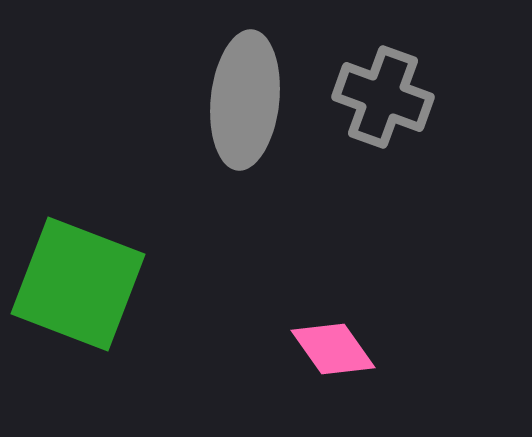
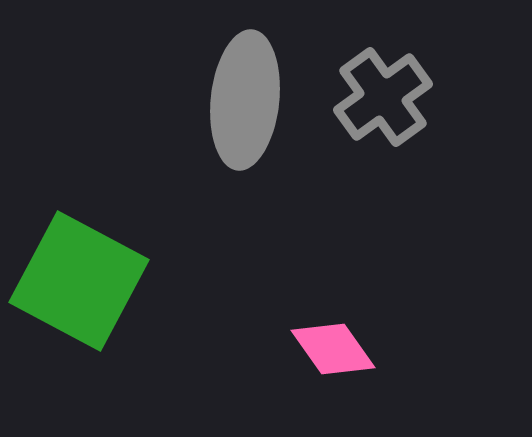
gray cross: rotated 34 degrees clockwise
green square: moved 1 px right, 3 px up; rotated 7 degrees clockwise
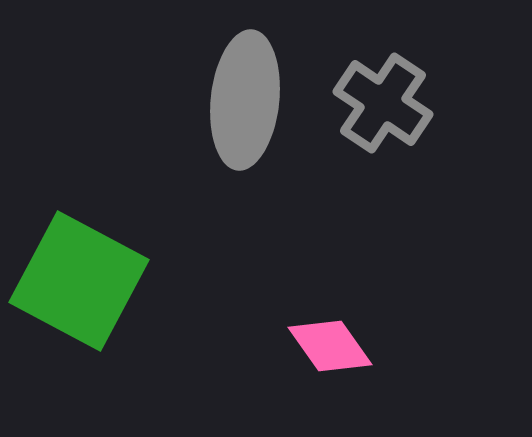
gray cross: moved 6 px down; rotated 20 degrees counterclockwise
pink diamond: moved 3 px left, 3 px up
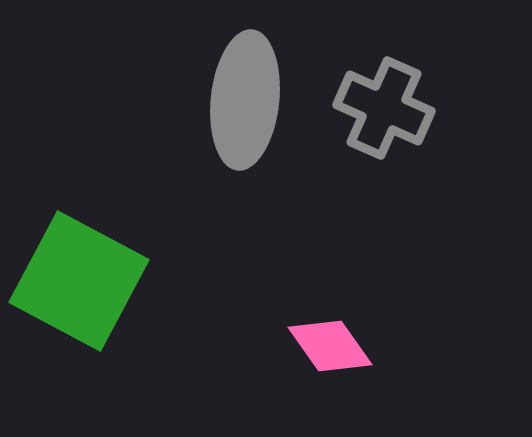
gray cross: moved 1 px right, 5 px down; rotated 10 degrees counterclockwise
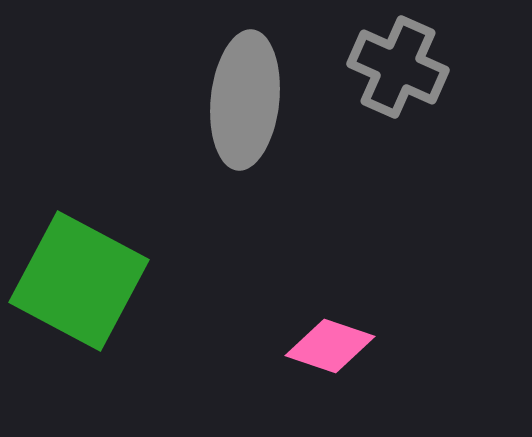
gray cross: moved 14 px right, 41 px up
pink diamond: rotated 36 degrees counterclockwise
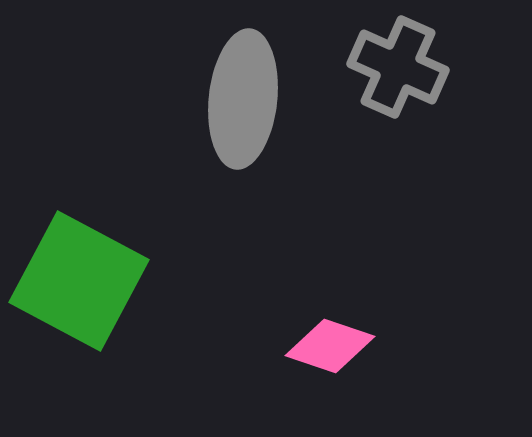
gray ellipse: moved 2 px left, 1 px up
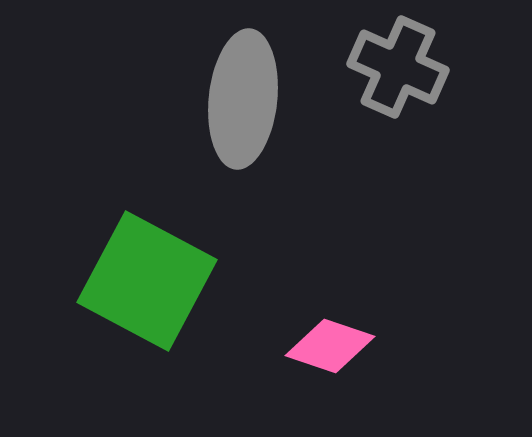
green square: moved 68 px right
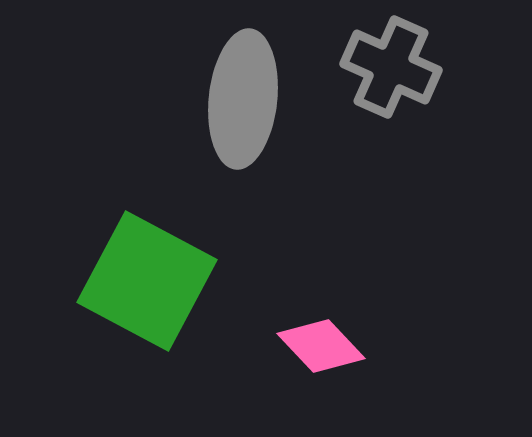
gray cross: moved 7 px left
pink diamond: moved 9 px left; rotated 28 degrees clockwise
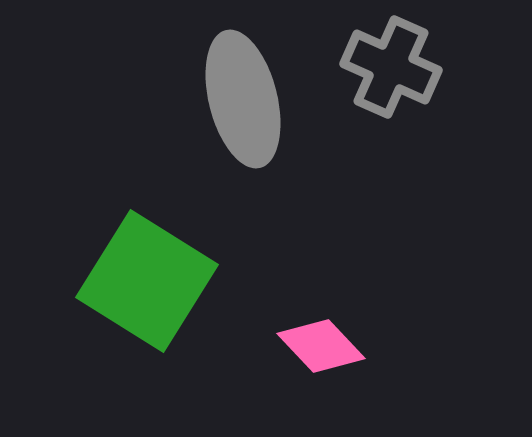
gray ellipse: rotated 20 degrees counterclockwise
green square: rotated 4 degrees clockwise
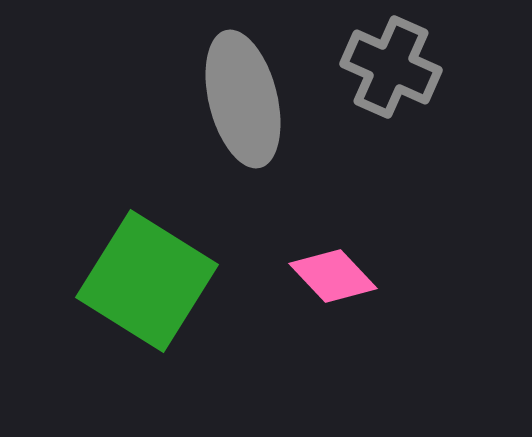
pink diamond: moved 12 px right, 70 px up
